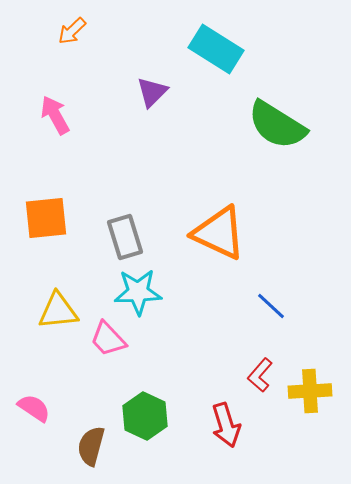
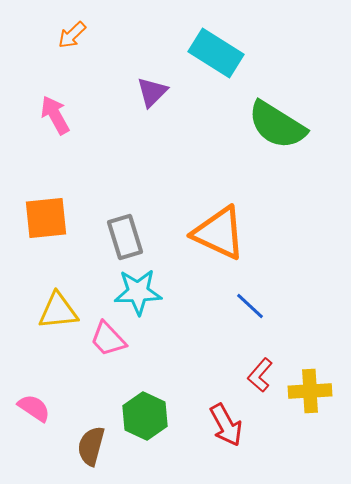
orange arrow: moved 4 px down
cyan rectangle: moved 4 px down
blue line: moved 21 px left
red arrow: rotated 12 degrees counterclockwise
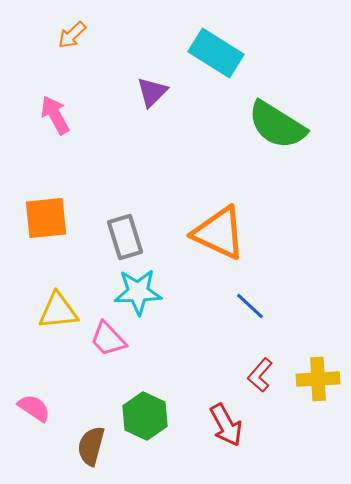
yellow cross: moved 8 px right, 12 px up
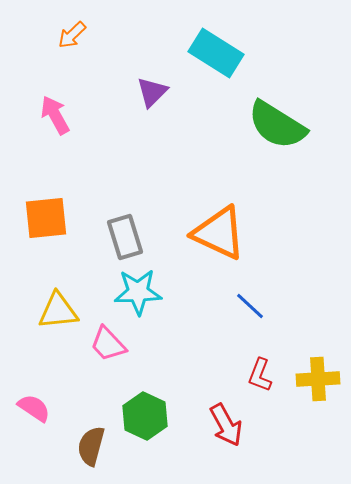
pink trapezoid: moved 5 px down
red L-shape: rotated 20 degrees counterclockwise
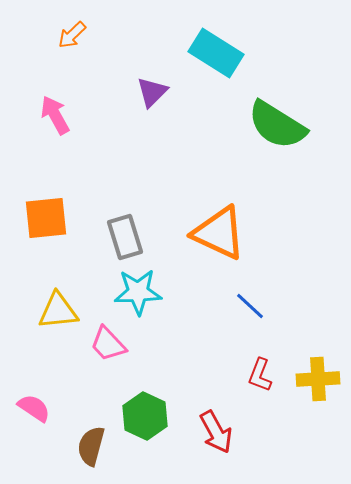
red arrow: moved 10 px left, 7 px down
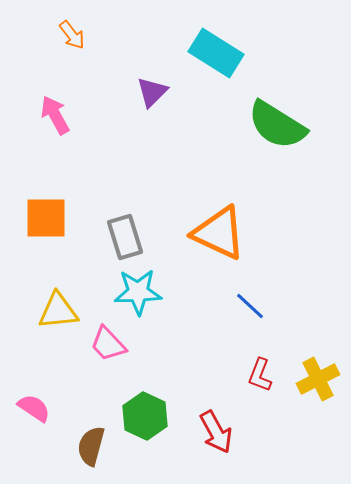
orange arrow: rotated 84 degrees counterclockwise
orange square: rotated 6 degrees clockwise
yellow cross: rotated 24 degrees counterclockwise
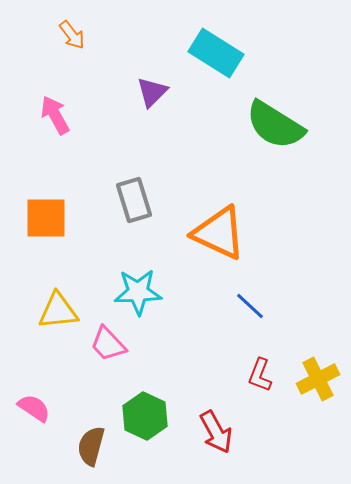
green semicircle: moved 2 px left
gray rectangle: moved 9 px right, 37 px up
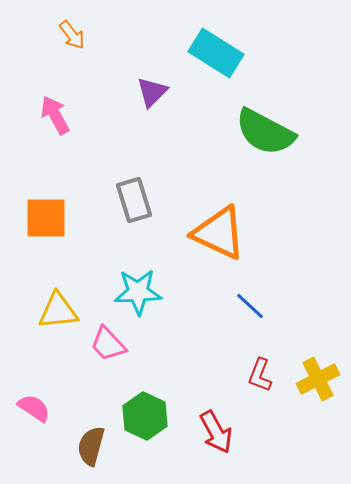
green semicircle: moved 10 px left, 7 px down; rotated 4 degrees counterclockwise
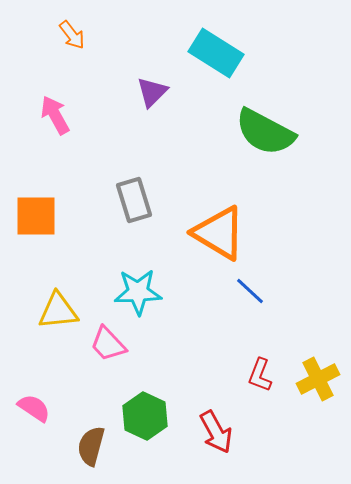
orange square: moved 10 px left, 2 px up
orange triangle: rotated 6 degrees clockwise
blue line: moved 15 px up
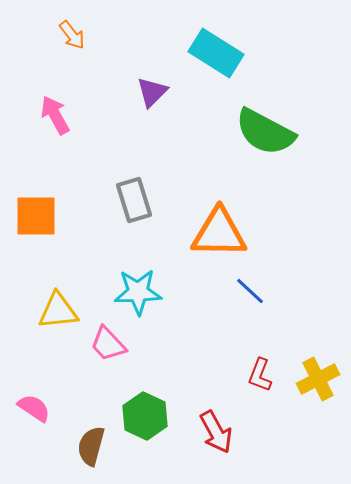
orange triangle: rotated 30 degrees counterclockwise
